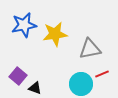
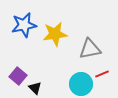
black triangle: rotated 24 degrees clockwise
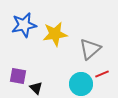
gray triangle: rotated 30 degrees counterclockwise
purple square: rotated 30 degrees counterclockwise
black triangle: moved 1 px right
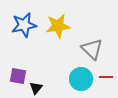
yellow star: moved 3 px right, 8 px up
gray triangle: moved 2 px right; rotated 35 degrees counterclockwise
red line: moved 4 px right, 3 px down; rotated 24 degrees clockwise
cyan circle: moved 5 px up
black triangle: rotated 24 degrees clockwise
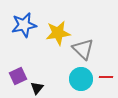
yellow star: moved 7 px down
gray triangle: moved 9 px left
purple square: rotated 36 degrees counterclockwise
black triangle: moved 1 px right
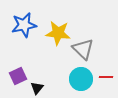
yellow star: rotated 15 degrees clockwise
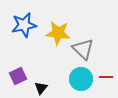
black triangle: moved 4 px right
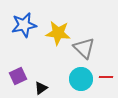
gray triangle: moved 1 px right, 1 px up
black triangle: rotated 16 degrees clockwise
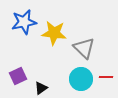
blue star: moved 3 px up
yellow star: moved 4 px left
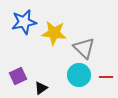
cyan circle: moved 2 px left, 4 px up
